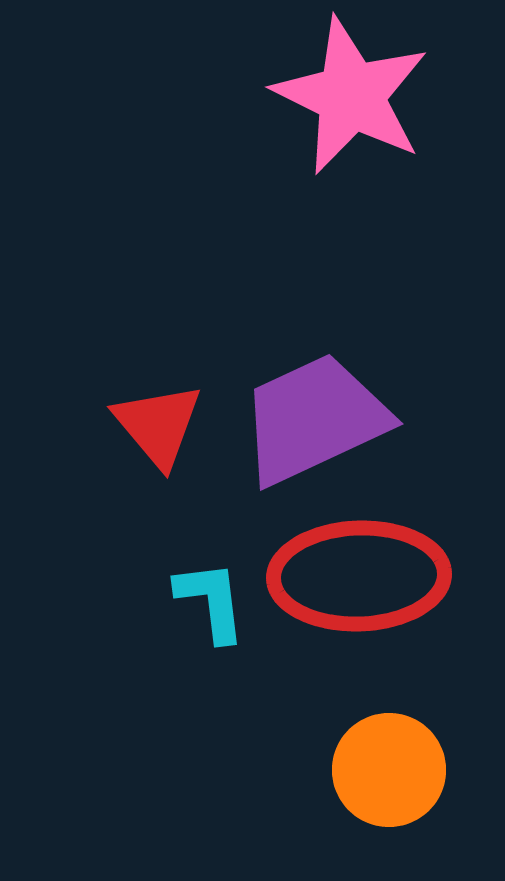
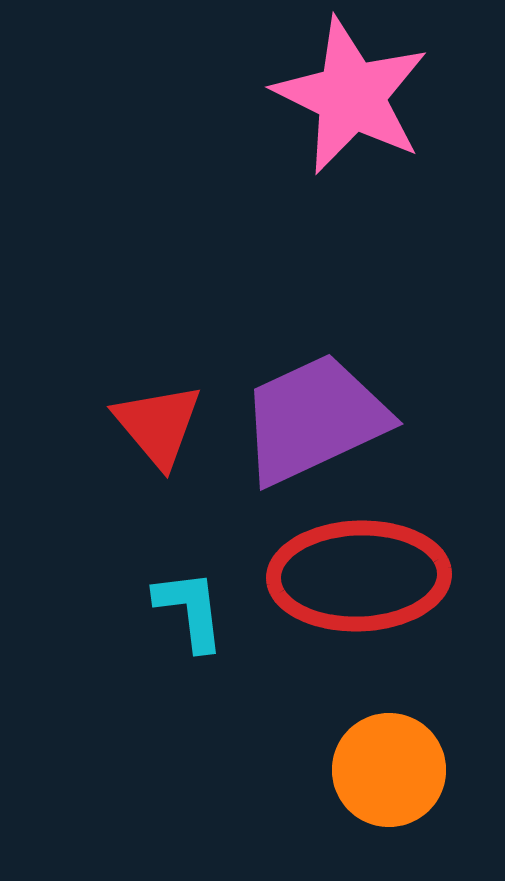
cyan L-shape: moved 21 px left, 9 px down
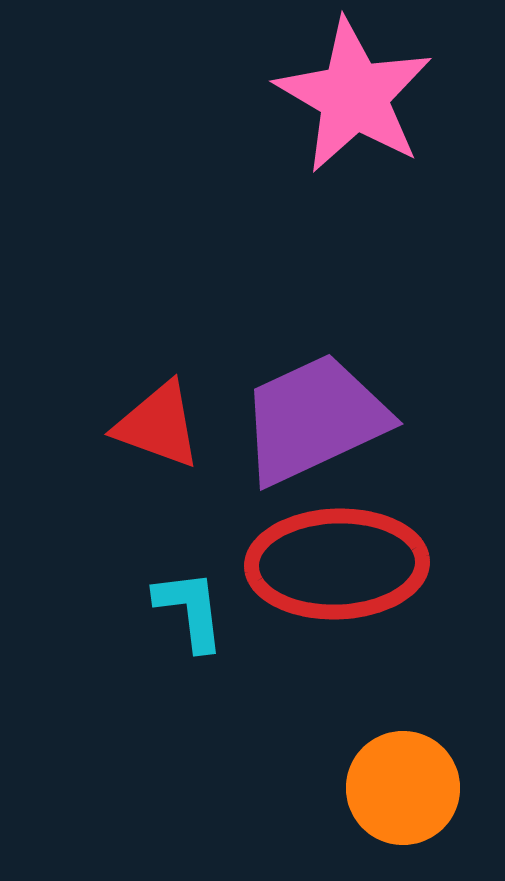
pink star: moved 3 px right; rotated 4 degrees clockwise
red triangle: rotated 30 degrees counterclockwise
red ellipse: moved 22 px left, 12 px up
orange circle: moved 14 px right, 18 px down
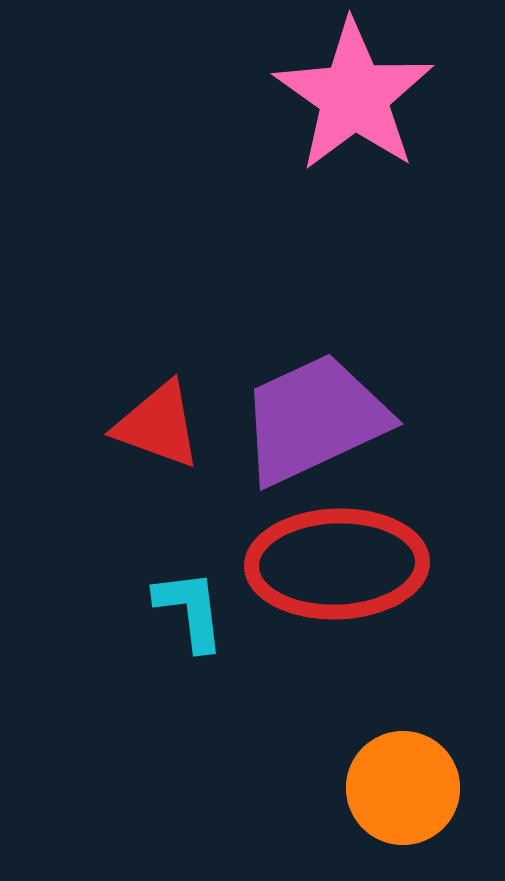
pink star: rotated 5 degrees clockwise
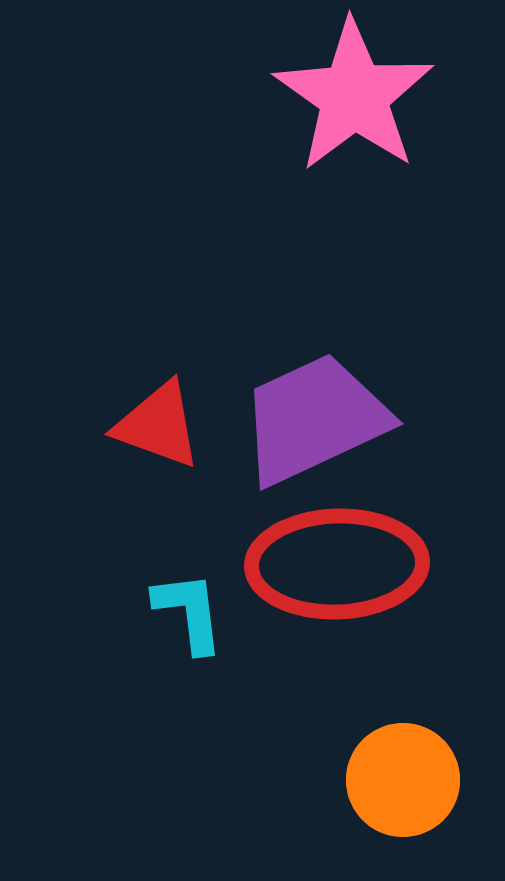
cyan L-shape: moved 1 px left, 2 px down
orange circle: moved 8 px up
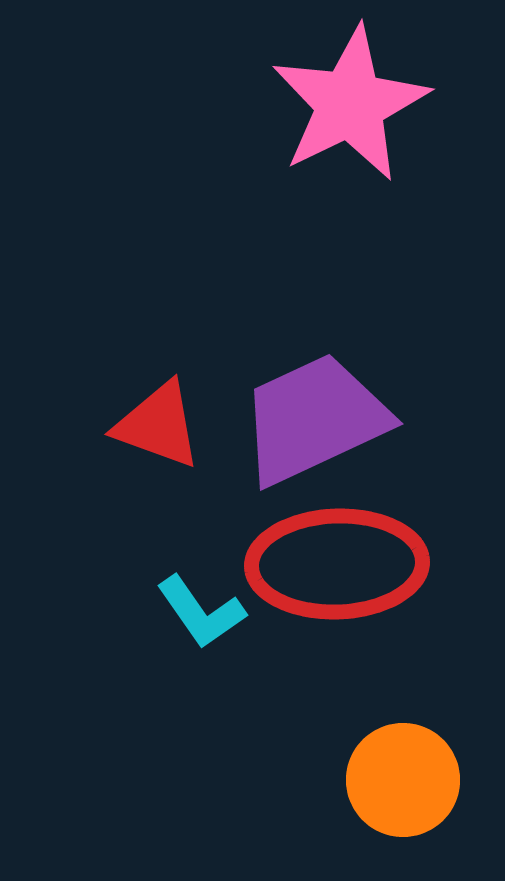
pink star: moved 4 px left, 8 px down; rotated 11 degrees clockwise
cyan L-shape: moved 12 px right; rotated 152 degrees clockwise
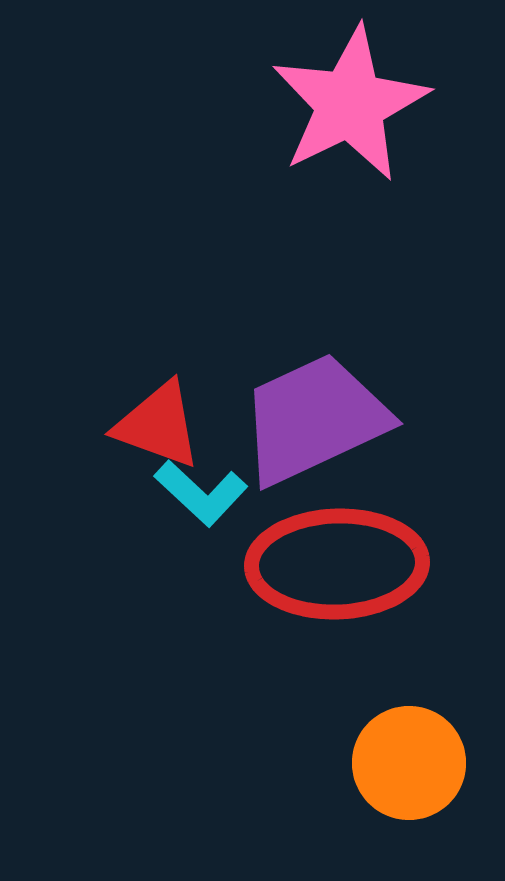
cyan L-shape: moved 119 px up; rotated 12 degrees counterclockwise
orange circle: moved 6 px right, 17 px up
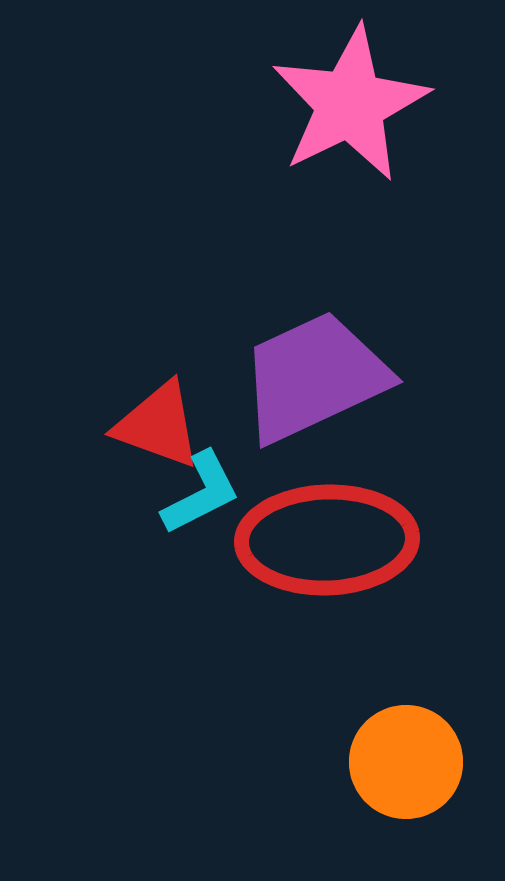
purple trapezoid: moved 42 px up
cyan L-shape: rotated 70 degrees counterclockwise
red ellipse: moved 10 px left, 24 px up
orange circle: moved 3 px left, 1 px up
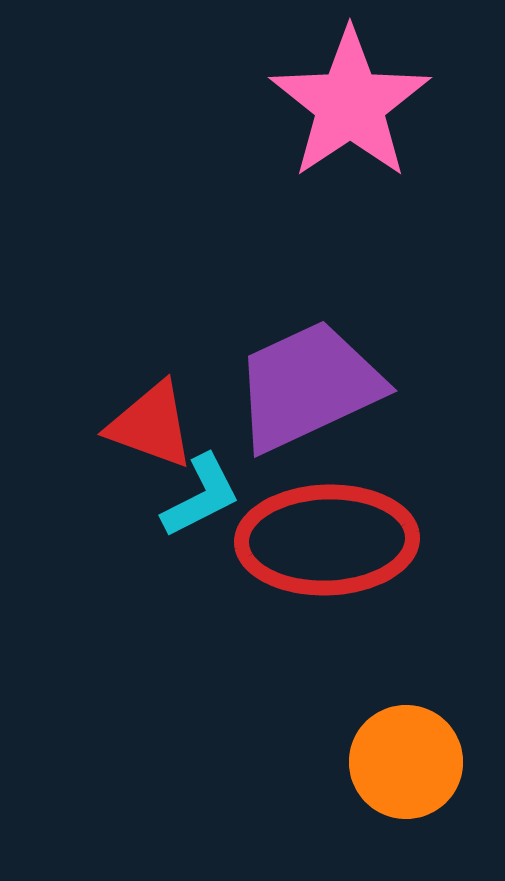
pink star: rotated 8 degrees counterclockwise
purple trapezoid: moved 6 px left, 9 px down
red triangle: moved 7 px left
cyan L-shape: moved 3 px down
